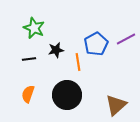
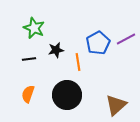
blue pentagon: moved 2 px right, 1 px up
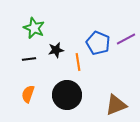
blue pentagon: rotated 20 degrees counterclockwise
brown triangle: rotated 20 degrees clockwise
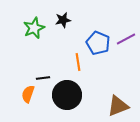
green star: rotated 25 degrees clockwise
black star: moved 7 px right, 30 px up
black line: moved 14 px right, 19 px down
brown triangle: moved 2 px right, 1 px down
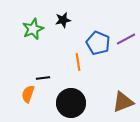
green star: moved 1 px left, 1 px down
black circle: moved 4 px right, 8 px down
brown triangle: moved 5 px right, 4 px up
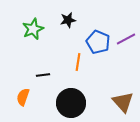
black star: moved 5 px right
blue pentagon: moved 1 px up
orange line: rotated 18 degrees clockwise
black line: moved 3 px up
orange semicircle: moved 5 px left, 3 px down
brown triangle: rotated 50 degrees counterclockwise
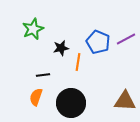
black star: moved 7 px left, 28 px down
orange semicircle: moved 13 px right
brown triangle: moved 2 px right, 1 px up; rotated 45 degrees counterclockwise
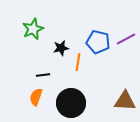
blue pentagon: rotated 10 degrees counterclockwise
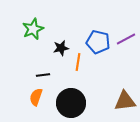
brown triangle: rotated 10 degrees counterclockwise
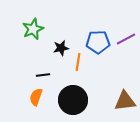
blue pentagon: rotated 15 degrees counterclockwise
black circle: moved 2 px right, 3 px up
